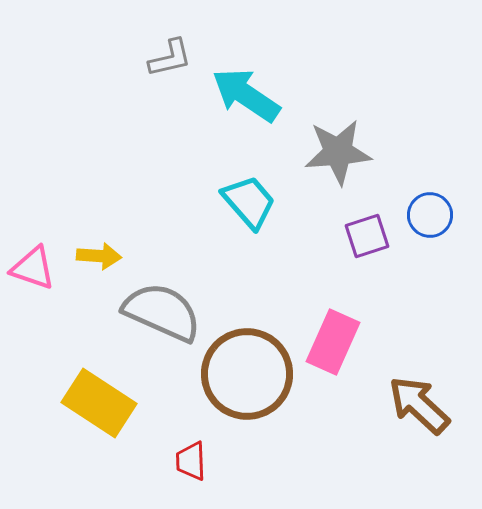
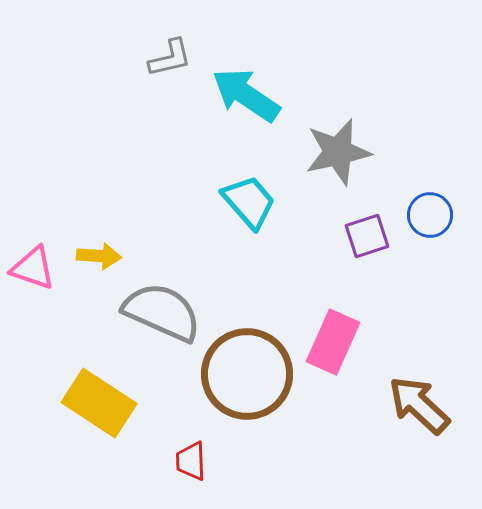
gray star: rotated 8 degrees counterclockwise
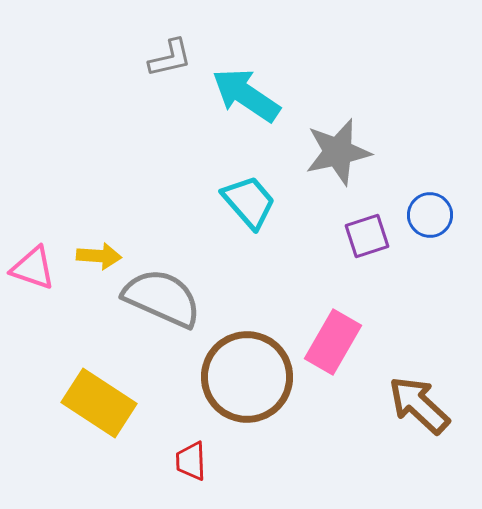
gray semicircle: moved 14 px up
pink rectangle: rotated 6 degrees clockwise
brown circle: moved 3 px down
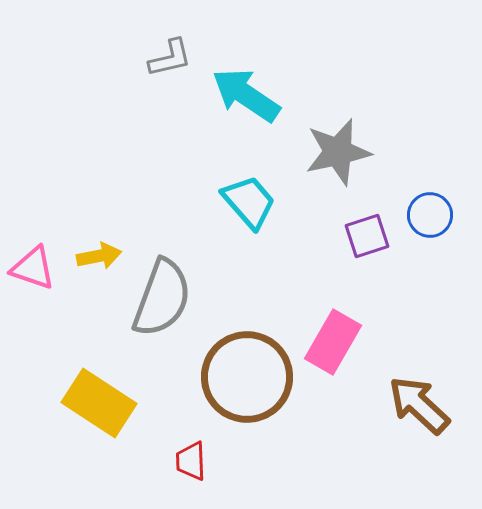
yellow arrow: rotated 15 degrees counterclockwise
gray semicircle: rotated 86 degrees clockwise
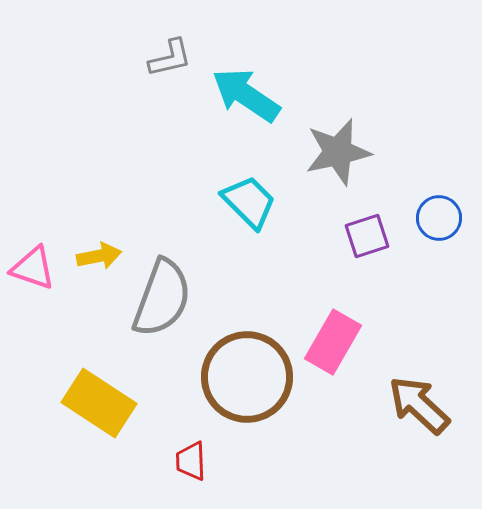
cyan trapezoid: rotated 4 degrees counterclockwise
blue circle: moved 9 px right, 3 px down
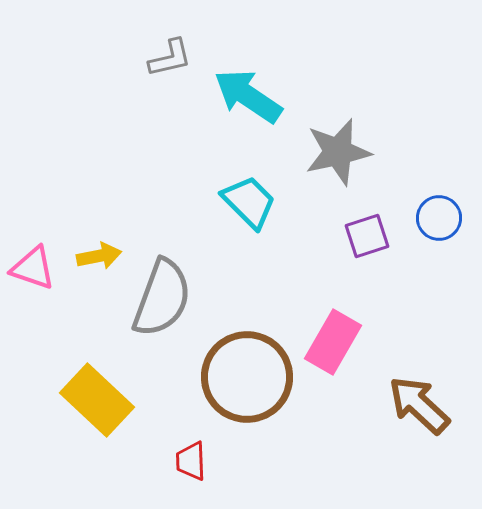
cyan arrow: moved 2 px right, 1 px down
yellow rectangle: moved 2 px left, 3 px up; rotated 10 degrees clockwise
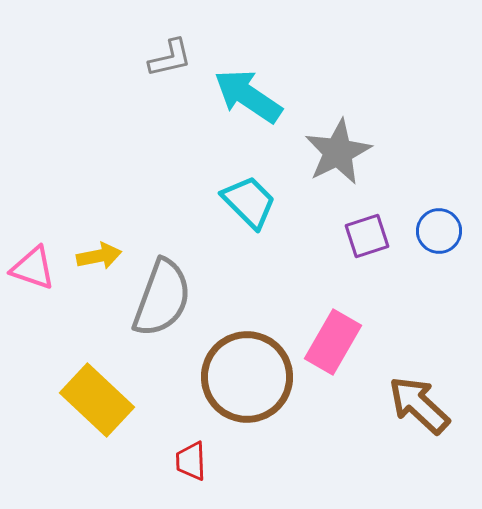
gray star: rotated 14 degrees counterclockwise
blue circle: moved 13 px down
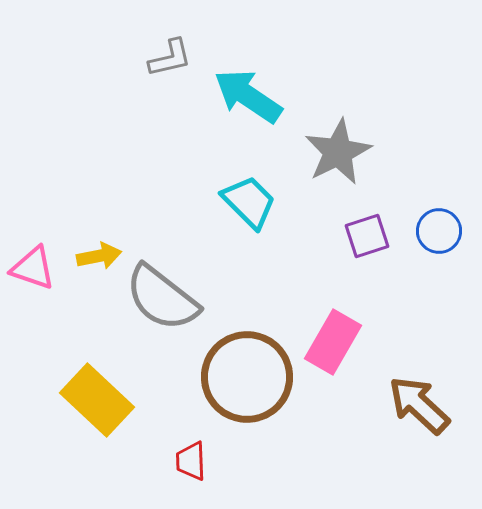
gray semicircle: rotated 108 degrees clockwise
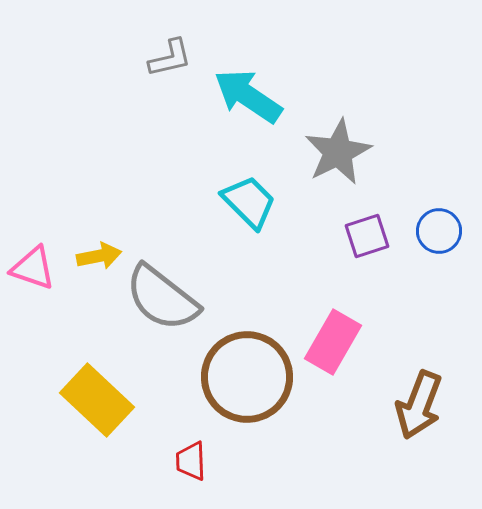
brown arrow: rotated 112 degrees counterclockwise
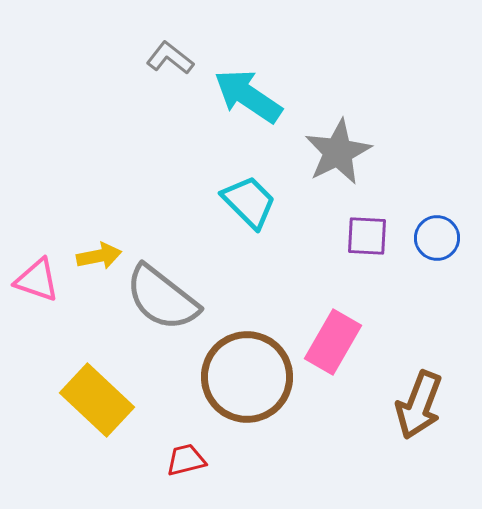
gray L-shape: rotated 129 degrees counterclockwise
blue circle: moved 2 px left, 7 px down
purple square: rotated 21 degrees clockwise
pink triangle: moved 4 px right, 12 px down
red trapezoid: moved 5 px left, 1 px up; rotated 78 degrees clockwise
